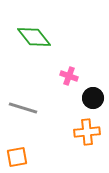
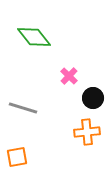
pink cross: rotated 24 degrees clockwise
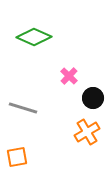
green diamond: rotated 28 degrees counterclockwise
orange cross: rotated 25 degrees counterclockwise
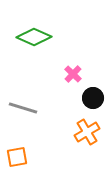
pink cross: moved 4 px right, 2 px up
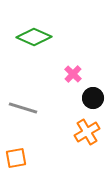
orange square: moved 1 px left, 1 px down
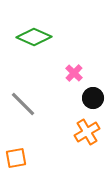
pink cross: moved 1 px right, 1 px up
gray line: moved 4 px up; rotated 28 degrees clockwise
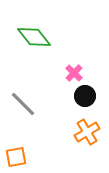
green diamond: rotated 28 degrees clockwise
black circle: moved 8 px left, 2 px up
orange square: moved 1 px up
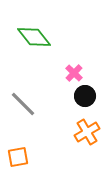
orange square: moved 2 px right
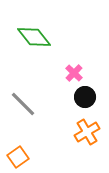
black circle: moved 1 px down
orange square: rotated 25 degrees counterclockwise
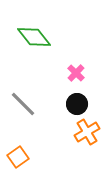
pink cross: moved 2 px right
black circle: moved 8 px left, 7 px down
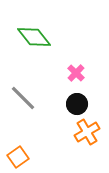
gray line: moved 6 px up
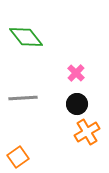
green diamond: moved 8 px left
gray line: rotated 48 degrees counterclockwise
